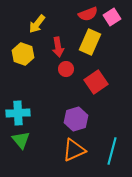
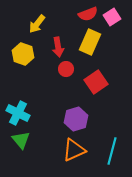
cyan cross: rotated 30 degrees clockwise
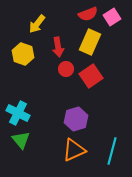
red square: moved 5 px left, 6 px up
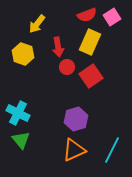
red semicircle: moved 1 px left, 1 px down
red circle: moved 1 px right, 2 px up
cyan line: moved 1 px up; rotated 12 degrees clockwise
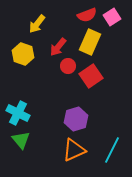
red arrow: rotated 48 degrees clockwise
red circle: moved 1 px right, 1 px up
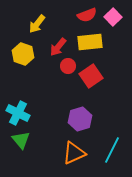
pink square: moved 1 px right; rotated 12 degrees counterclockwise
yellow rectangle: rotated 60 degrees clockwise
purple hexagon: moved 4 px right
orange triangle: moved 3 px down
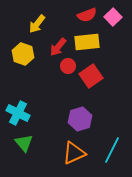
yellow rectangle: moved 3 px left
green triangle: moved 3 px right, 3 px down
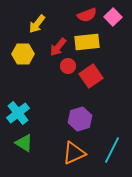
yellow hexagon: rotated 20 degrees counterclockwise
cyan cross: rotated 25 degrees clockwise
green triangle: rotated 18 degrees counterclockwise
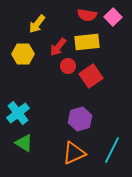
red semicircle: rotated 30 degrees clockwise
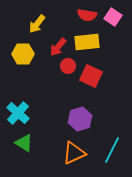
pink square: rotated 12 degrees counterclockwise
red square: rotated 30 degrees counterclockwise
cyan cross: rotated 10 degrees counterclockwise
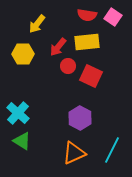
purple hexagon: moved 1 px up; rotated 15 degrees counterclockwise
green triangle: moved 2 px left, 2 px up
